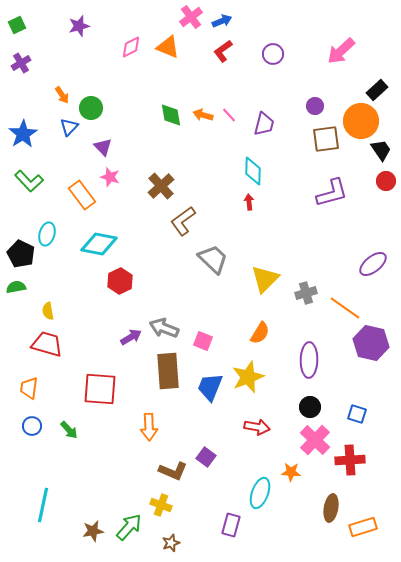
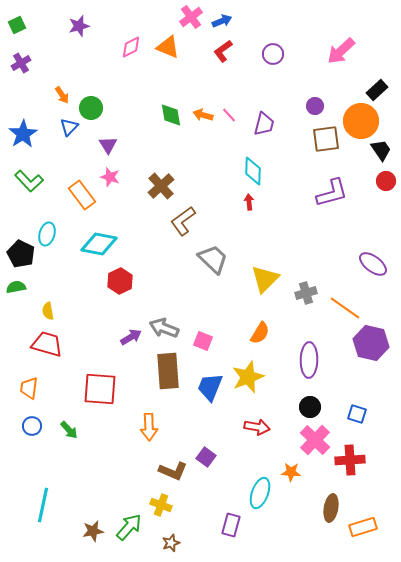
purple triangle at (103, 147): moved 5 px right, 2 px up; rotated 12 degrees clockwise
purple ellipse at (373, 264): rotated 76 degrees clockwise
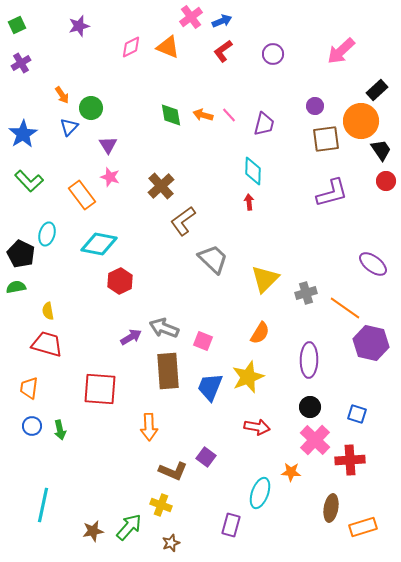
green arrow at (69, 430): moved 9 px left; rotated 30 degrees clockwise
